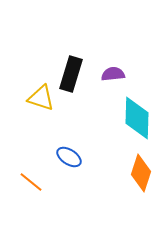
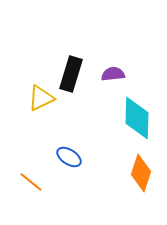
yellow triangle: rotated 44 degrees counterclockwise
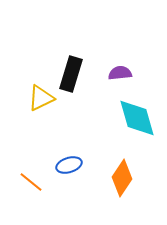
purple semicircle: moved 7 px right, 1 px up
cyan diamond: rotated 18 degrees counterclockwise
blue ellipse: moved 8 px down; rotated 50 degrees counterclockwise
orange diamond: moved 19 px left, 5 px down; rotated 15 degrees clockwise
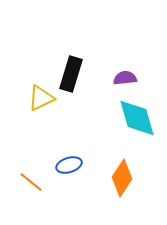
purple semicircle: moved 5 px right, 5 px down
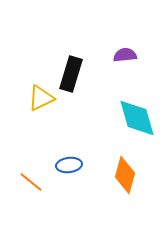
purple semicircle: moved 23 px up
blue ellipse: rotated 10 degrees clockwise
orange diamond: moved 3 px right, 3 px up; rotated 18 degrees counterclockwise
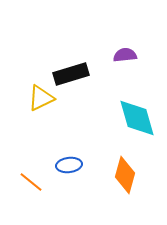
black rectangle: rotated 56 degrees clockwise
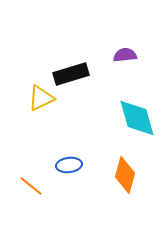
orange line: moved 4 px down
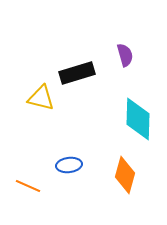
purple semicircle: rotated 80 degrees clockwise
black rectangle: moved 6 px right, 1 px up
yellow triangle: rotated 40 degrees clockwise
cyan diamond: moved 1 px right, 1 px down; rotated 18 degrees clockwise
orange line: moved 3 px left; rotated 15 degrees counterclockwise
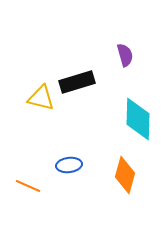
black rectangle: moved 9 px down
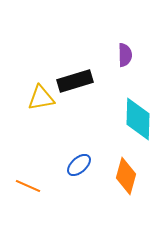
purple semicircle: rotated 15 degrees clockwise
black rectangle: moved 2 px left, 1 px up
yellow triangle: rotated 24 degrees counterclockwise
blue ellipse: moved 10 px right; rotated 35 degrees counterclockwise
orange diamond: moved 1 px right, 1 px down
